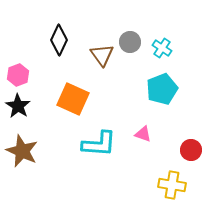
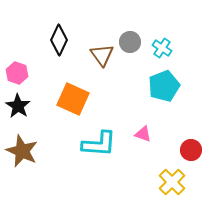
pink hexagon: moved 1 px left, 2 px up; rotated 20 degrees counterclockwise
cyan pentagon: moved 2 px right, 3 px up
yellow cross: moved 3 px up; rotated 36 degrees clockwise
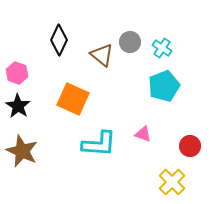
brown triangle: rotated 15 degrees counterclockwise
red circle: moved 1 px left, 4 px up
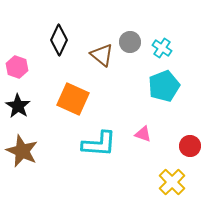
pink hexagon: moved 6 px up
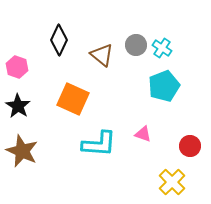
gray circle: moved 6 px right, 3 px down
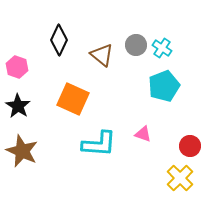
yellow cross: moved 8 px right, 4 px up
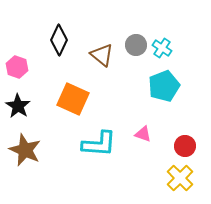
red circle: moved 5 px left
brown star: moved 3 px right, 1 px up
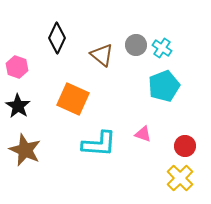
black diamond: moved 2 px left, 2 px up
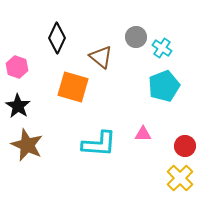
gray circle: moved 8 px up
brown triangle: moved 1 px left, 2 px down
orange square: moved 12 px up; rotated 8 degrees counterclockwise
pink triangle: rotated 18 degrees counterclockwise
brown star: moved 2 px right, 5 px up
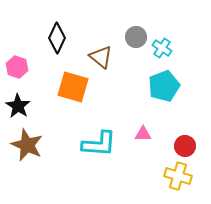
yellow cross: moved 2 px left, 2 px up; rotated 28 degrees counterclockwise
